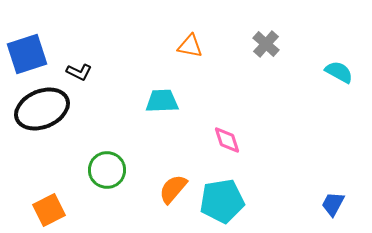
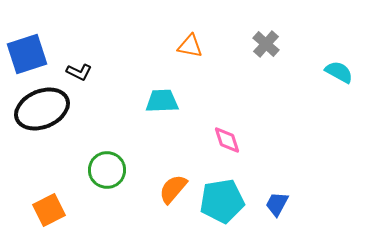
blue trapezoid: moved 56 px left
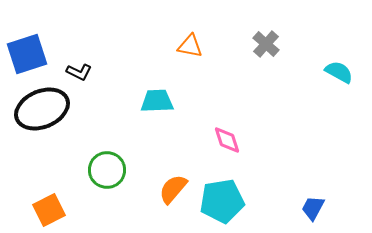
cyan trapezoid: moved 5 px left
blue trapezoid: moved 36 px right, 4 px down
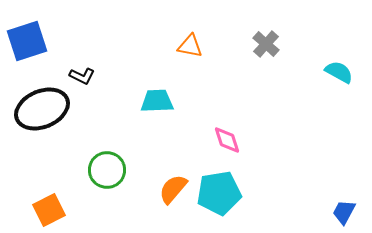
blue square: moved 13 px up
black L-shape: moved 3 px right, 4 px down
cyan pentagon: moved 3 px left, 8 px up
blue trapezoid: moved 31 px right, 4 px down
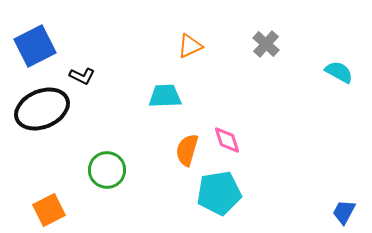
blue square: moved 8 px right, 5 px down; rotated 9 degrees counterclockwise
orange triangle: rotated 36 degrees counterclockwise
cyan trapezoid: moved 8 px right, 5 px up
orange semicircle: moved 14 px right, 39 px up; rotated 24 degrees counterclockwise
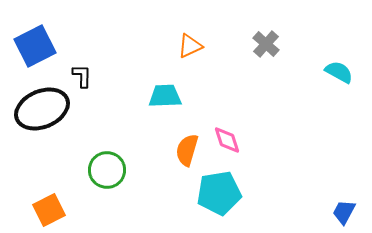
black L-shape: rotated 115 degrees counterclockwise
